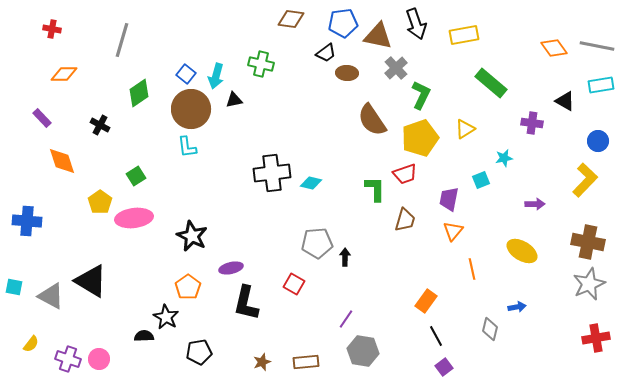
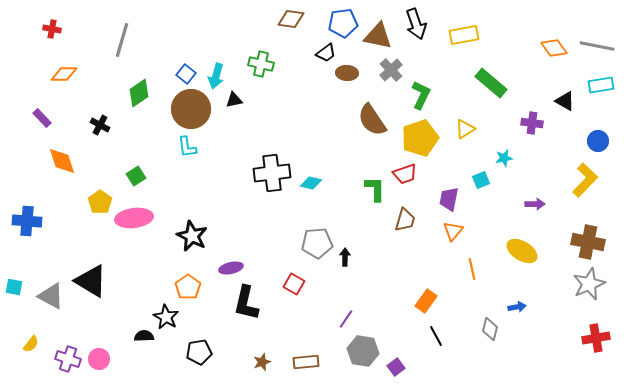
gray cross at (396, 68): moved 5 px left, 2 px down
purple square at (444, 367): moved 48 px left
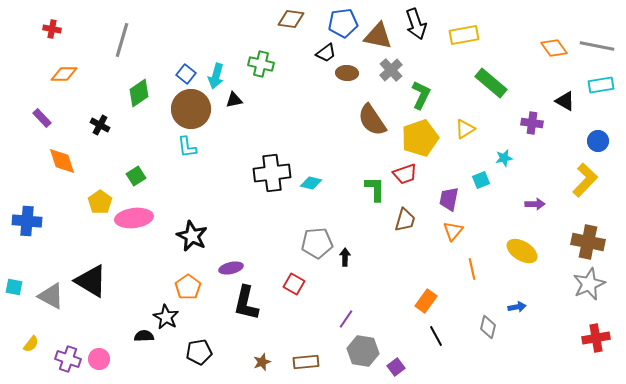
gray diamond at (490, 329): moved 2 px left, 2 px up
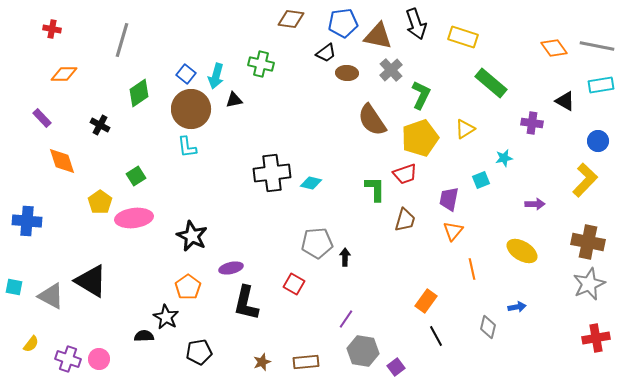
yellow rectangle at (464, 35): moved 1 px left, 2 px down; rotated 28 degrees clockwise
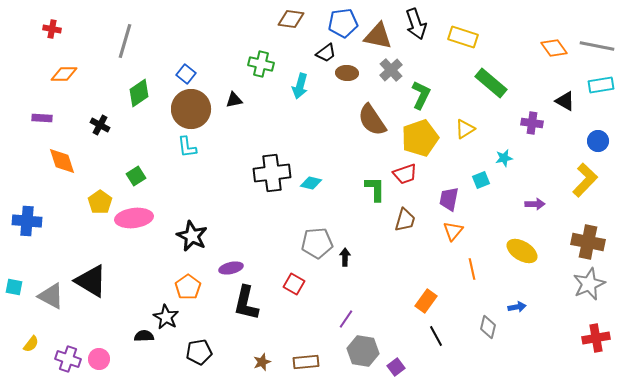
gray line at (122, 40): moved 3 px right, 1 px down
cyan arrow at (216, 76): moved 84 px right, 10 px down
purple rectangle at (42, 118): rotated 42 degrees counterclockwise
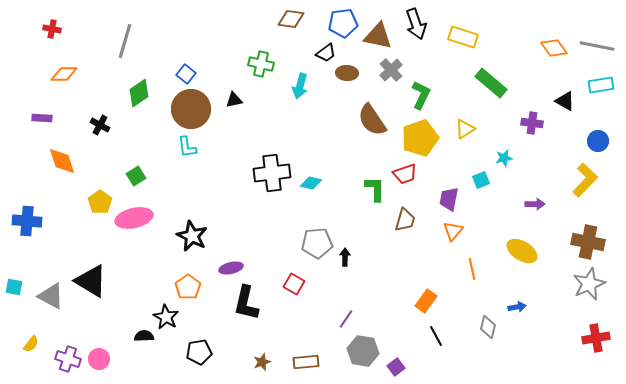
pink ellipse at (134, 218): rotated 6 degrees counterclockwise
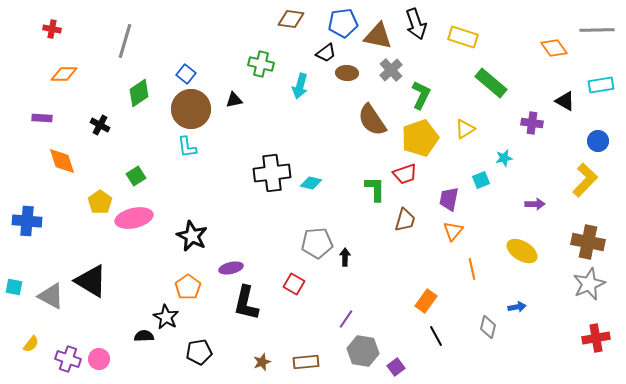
gray line at (597, 46): moved 16 px up; rotated 12 degrees counterclockwise
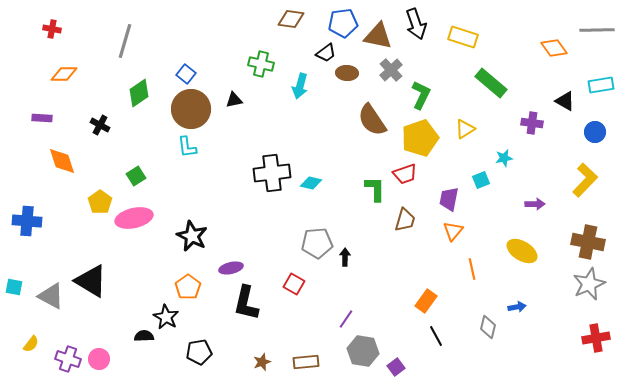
blue circle at (598, 141): moved 3 px left, 9 px up
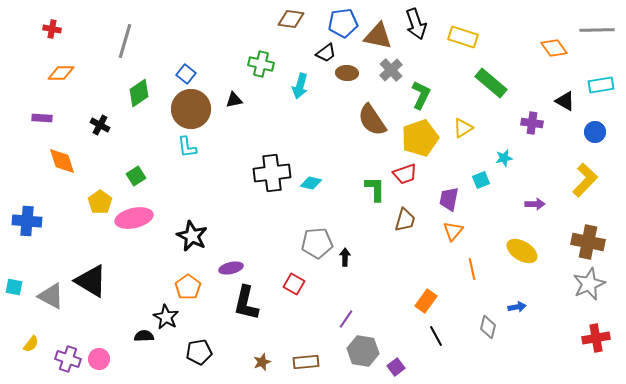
orange diamond at (64, 74): moved 3 px left, 1 px up
yellow triangle at (465, 129): moved 2 px left, 1 px up
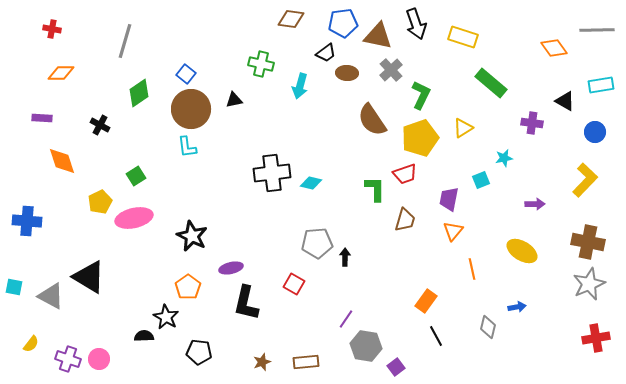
yellow pentagon at (100, 202): rotated 10 degrees clockwise
black triangle at (91, 281): moved 2 px left, 4 px up
gray hexagon at (363, 351): moved 3 px right, 5 px up
black pentagon at (199, 352): rotated 15 degrees clockwise
